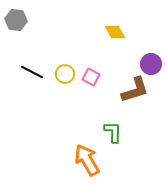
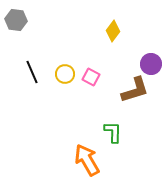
yellow diamond: moved 2 px left, 1 px up; rotated 65 degrees clockwise
black line: rotated 40 degrees clockwise
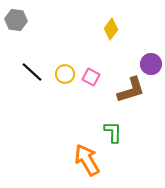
yellow diamond: moved 2 px left, 2 px up
black line: rotated 25 degrees counterclockwise
brown L-shape: moved 4 px left
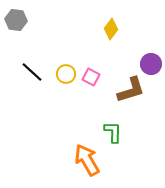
yellow circle: moved 1 px right
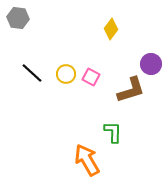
gray hexagon: moved 2 px right, 2 px up
black line: moved 1 px down
